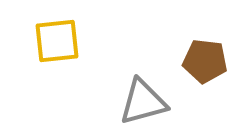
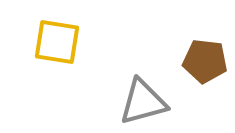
yellow square: moved 1 px down; rotated 15 degrees clockwise
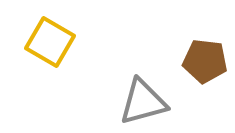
yellow square: moved 7 px left; rotated 21 degrees clockwise
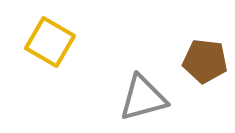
gray triangle: moved 4 px up
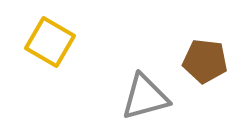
gray triangle: moved 2 px right, 1 px up
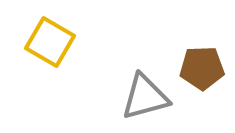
brown pentagon: moved 3 px left, 7 px down; rotated 9 degrees counterclockwise
